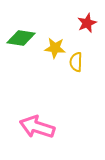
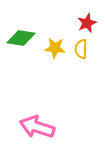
yellow semicircle: moved 5 px right, 13 px up
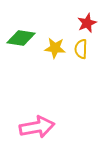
pink arrow: rotated 152 degrees clockwise
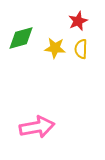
red star: moved 9 px left, 2 px up
green diamond: rotated 24 degrees counterclockwise
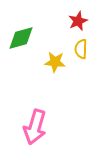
yellow star: moved 14 px down
pink arrow: moved 2 px left; rotated 116 degrees clockwise
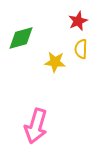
pink arrow: moved 1 px right, 1 px up
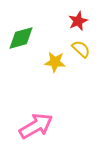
yellow semicircle: rotated 132 degrees clockwise
pink arrow: rotated 136 degrees counterclockwise
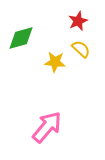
pink arrow: moved 11 px right, 1 px down; rotated 20 degrees counterclockwise
